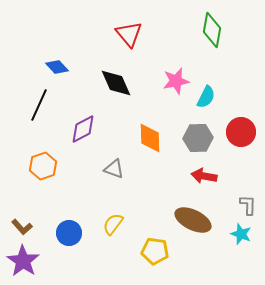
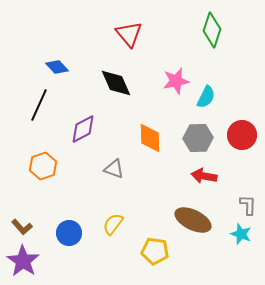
green diamond: rotated 8 degrees clockwise
red circle: moved 1 px right, 3 px down
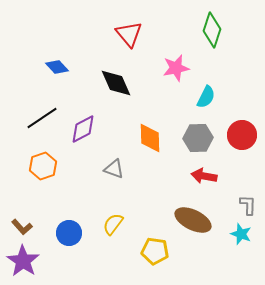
pink star: moved 13 px up
black line: moved 3 px right, 13 px down; rotated 32 degrees clockwise
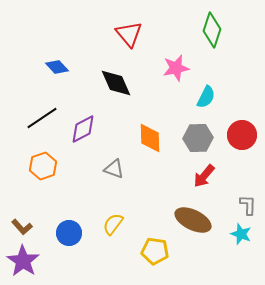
red arrow: rotated 60 degrees counterclockwise
